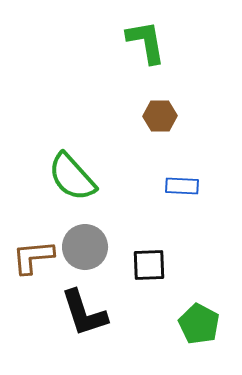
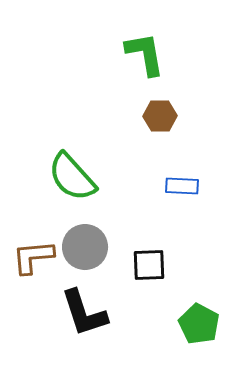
green L-shape: moved 1 px left, 12 px down
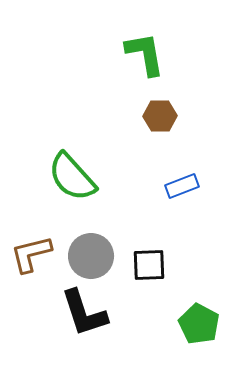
blue rectangle: rotated 24 degrees counterclockwise
gray circle: moved 6 px right, 9 px down
brown L-shape: moved 2 px left, 3 px up; rotated 9 degrees counterclockwise
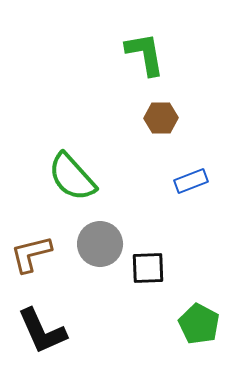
brown hexagon: moved 1 px right, 2 px down
blue rectangle: moved 9 px right, 5 px up
gray circle: moved 9 px right, 12 px up
black square: moved 1 px left, 3 px down
black L-shape: moved 42 px left, 18 px down; rotated 6 degrees counterclockwise
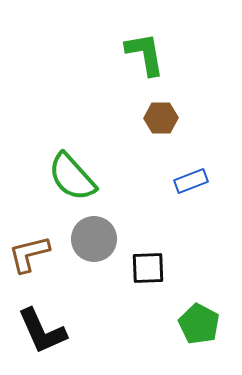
gray circle: moved 6 px left, 5 px up
brown L-shape: moved 2 px left
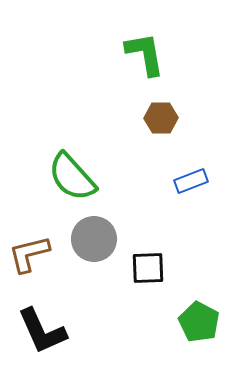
green pentagon: moved 2 px up
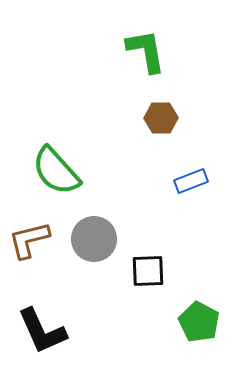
green L-shape: moved 1 px right, 3 px up
green semicircle: moved 16 px left, 6 px up
brown L-shape: moved 14 px up
black square: moved 3 px down
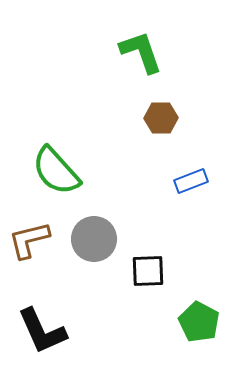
green L-shape: moved 5 px left, 1 px down; rotated 9 degrees counterclockwise
